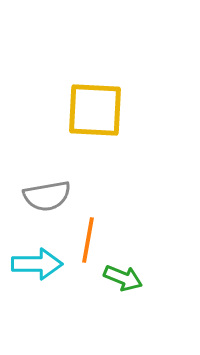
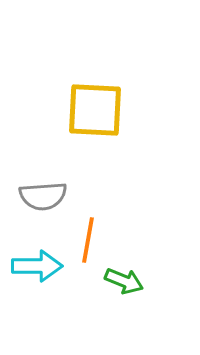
gray semicircle: moved 4 px left; rotated 6 degrees clockwise
cyan arrow: moved 2 px down
green arrow: moved 1 px right, 3 px down
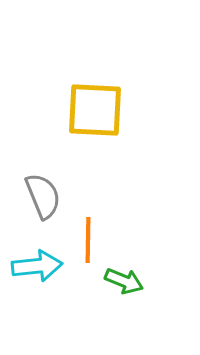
gray semicircle: rotated 108 degrees counterclockwise
orange line: rotated 9 degrees counterclockwise
cyan arrow: rotated 6 degrees counterclockwise
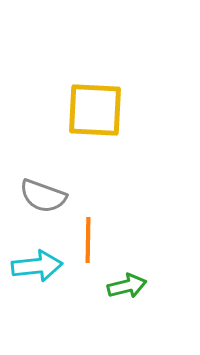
gray semicircle: rotated 132 degrees clockwise
green arrow: moved 3 px right, 5 px down; rotated 36 degrees counterclockwise
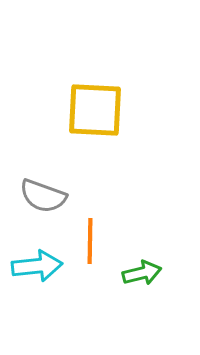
orange line: moved 2 px right, 1 px down
green arrow: moved 15 px right, 13 px up
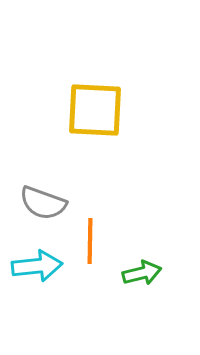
gray semicircle: moved 7 px down
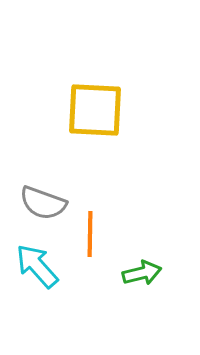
orange line: moved 7 px up
cyan arrow: rotated 126 degrees counterclockwise
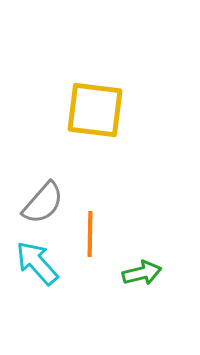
yellow square: rotated 4 degrees clockwise
gray semicircle: rotated 69 degrees counterclockwise
cyan arrow: moved 3 px up
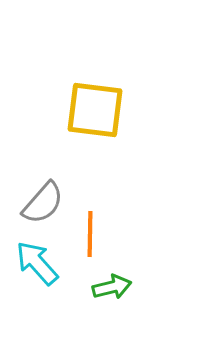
green arrow: moved 30 px left, 14 px down
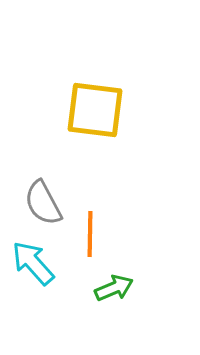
gray semicircle: rotated 111 degrees clockwise
cyan arrow: moved 4 px left
green arrow: moved 2 px right, 1 px down; rotated 9 degrees counterclockwise
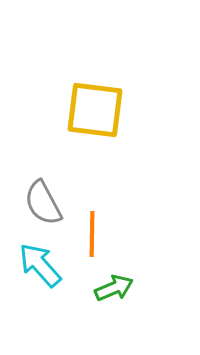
orange line: moved 2 px right
cyan arrow: moved 7 px right, 2 px down
